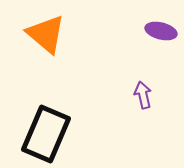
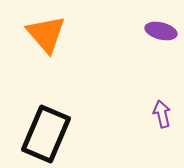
orange triangle: rotated 9 degrees clockwise
purple arrow: moved 19 px right, 19 px down
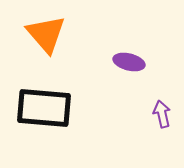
purple ellipse: moved 32 px left, 31 px down
black rectangle: moved 2 px left, 26 px up; rotated 72 degrees clockwise
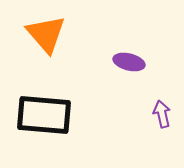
black rectangle: moved 7 px down
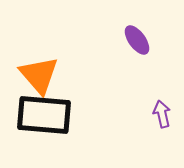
orange triangle: moved 7 px left, 41 px down
purple ellipse: moved 8 px right, 22 px up; rotated 40 degrees clockwise
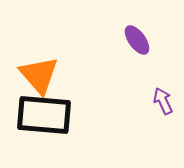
purple arrow: moved 1 px right, 13 px up; rotated 12 degrees counterclockwise
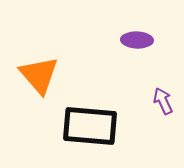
purple ellipse: rotated 52 degrees counterclockwise
black rectangle: moved 46 px right, 11 px down
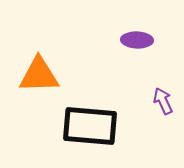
orange triangle: rotated 51 degrees counterclockwise
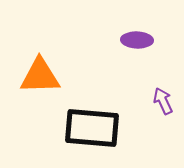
orange triangle: moved 1 px right, 1 px down
black rectangle: moved 2 px right, 2 px down
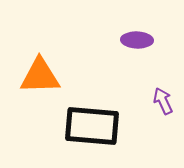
black rectangle: moved 2 px up
